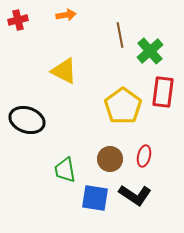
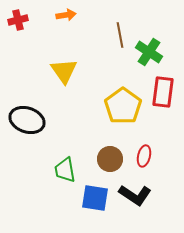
green cross: moved 1 px left, 1 px down; rotated 16 degrees counterclockwise
yellow triangle: rotated 28 degrees clockwise
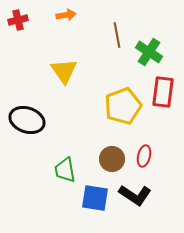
brown line: moved 3 px left
yellow pentagon: rotated 15 degrees clockwise
brown circle: moved 2 px right
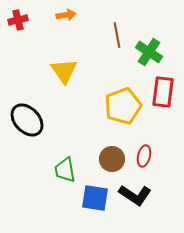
black ellipse: rotated 28 degrees clockwise
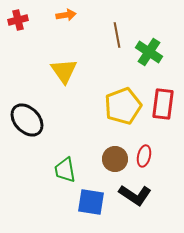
red rectangle: moved 12 px down
brown circle: moved 3 px right
blue square: moved 4 px left, 4 px down
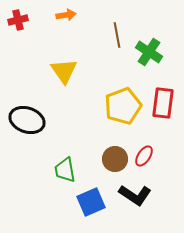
red rectangle: moved 1 px up
black ellipse: rotated 28 degrees counterclockwise
red ellipse: rotated 20 degrees clockwise
blue square: rotated 32 degrees counterclockwise
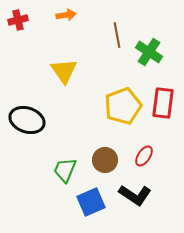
brown circle: moved 10 px left, 1 px down
green trapezoid: rotated 32 degrees clockwise
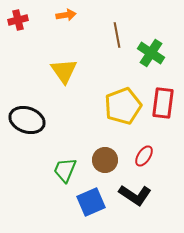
green cross: moved 2 px right, 1 px down
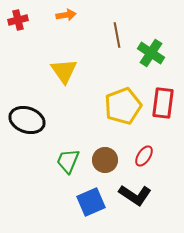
green trapezoid: moved 3 px right, 9 px up
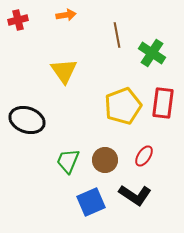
green cross: moved 1 px right
